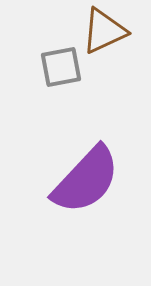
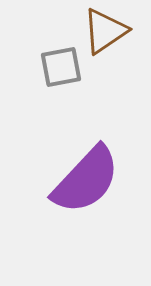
brown triangle: moved 1 px right; rotated 9 degrees counterclockwise
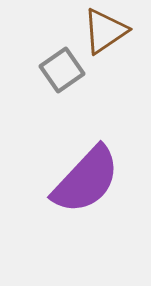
gray square: moved 1 px right, 3 px down; rotated 24 degrees counterclockwise
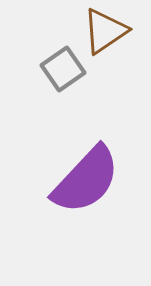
gray square: moved 1 px right, 1 px up
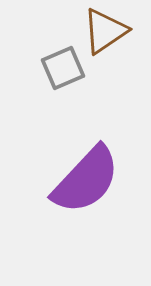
gray square: moved 1 px up; rotated 12 degrees clockwise
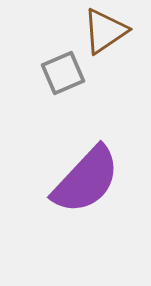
gray square: moved 5 px down
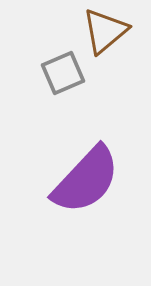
brown triangle: rotated 6 degrees counterclockwise
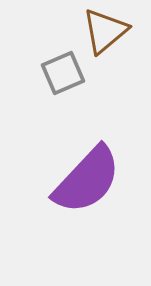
purple semicircle: moved 1 px right
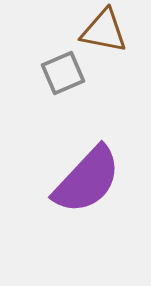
brown triangle: moved 1 px left; rotated 51 degrees clockwise
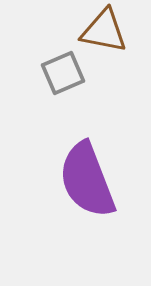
purple semicircle: rotated 116 degrees clockwise
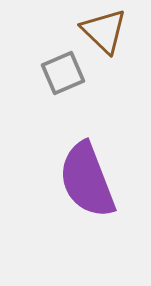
brown triangle: rotated 33 degrees clockwise
